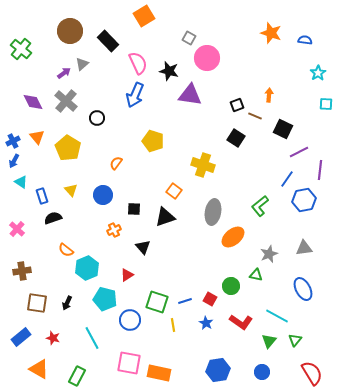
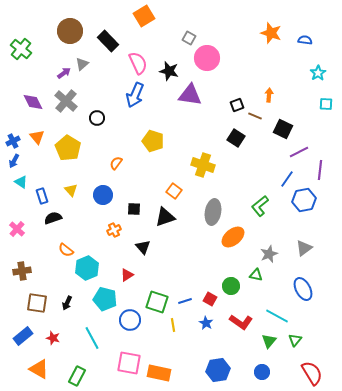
gray triangle at (304, 248): rotated 30 degrees counterclockwise
blue rectangle at (21, 337): moved 2 px right, 1 px up
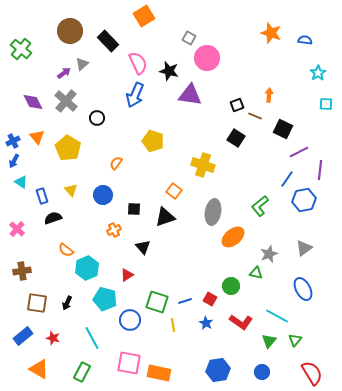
green triangle at (256, 275): moved 2 px up
green rectangle at (77, 376): moved 5 px right, 4 px up
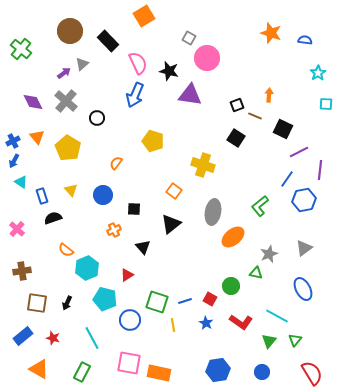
black triangle at (165, 217): moved 6 px right, 7 px down; rotated 20 degrees counterclockwise
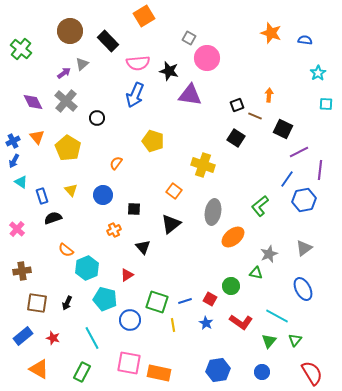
pink semicircle at (138, 63): rotated 110 degrees clockwise
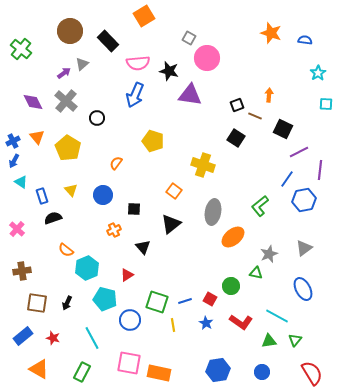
green triangle at (269, 341): rotated 42 degrees clockwise
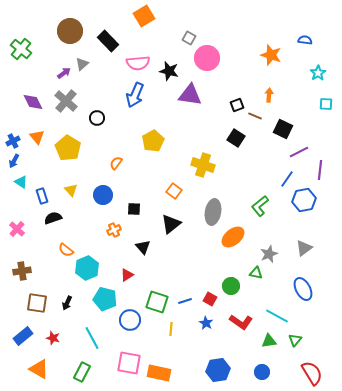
orange star at (271, 33): moved 22 px down
yellow pentagon at (153, 141): rotated 25 degrees clockwise
yellow line at (173, 325): moved 2 px left, 4 px down; rotated 16 degrees clockwise
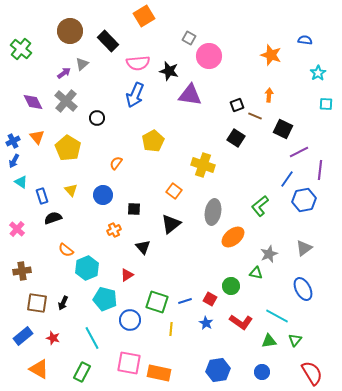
pink circle at (207, 58): moved 2 px right, 2 px up
black arrow at (67, 303): moved 4 px left
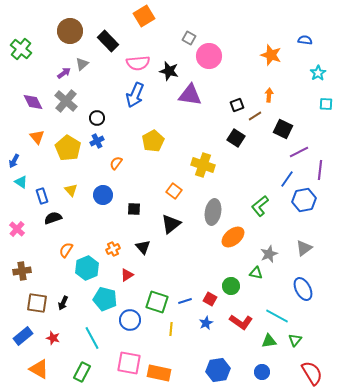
brown line at (255, 116): rotated 56 degrees counterclockwise
blue cross at (13, 141): moved 84 px right
orange cross at (114, 230): moved 1 px left, 19 px down
orange semicircle at (66, 250): rotated 84 degrees clockwise
blue star at (206, 323): rotated 16 degrees clockwise
